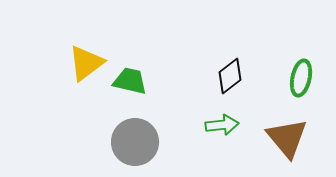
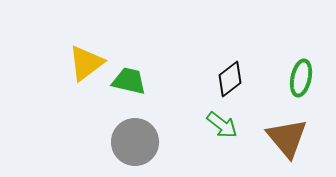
black diamond: moved 3 px down
green trapezoid: moved 1 px left
green arrow: rotated 44 degrees clockwise
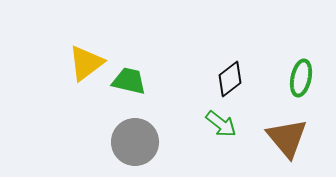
green arrow: moved 1 px left, 1 px up
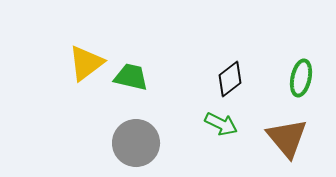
green trapezoid: moved 2 px right, 4 px up
green arrow: rotated 12 degrees counterclockwise
gray circle: moved 1 px right, 1 px down
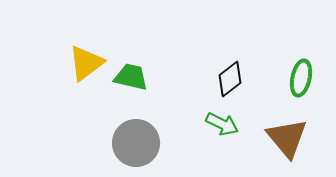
green arrow: moved 1 px right
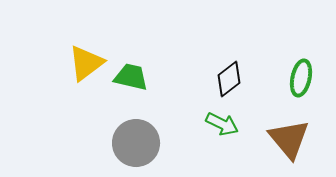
black diamond: moved 1 px left
brown triangle: moved 2 px right, 1 px down
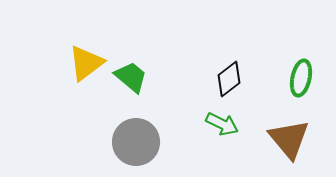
green trapezoid: rotated 27 degrees clockwise
gray circle: moved 1 px up
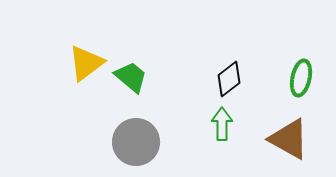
green arrow: rotated 116 degrees counterclockwise
brown triangle: rotated 21 degrees counterclockwise
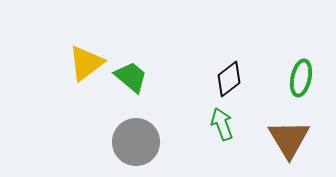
green arrow: rotated 20 degrees counterclockwise
brown triangle: rotated 30 degrees clockwise
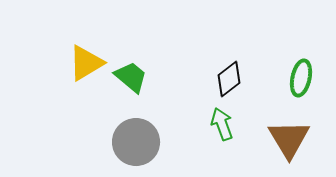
yellow triangle: rotated 6 degrees clockwise
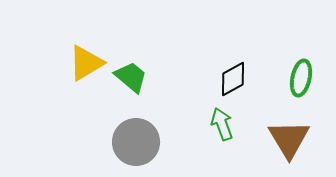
black diamond: moved 4 px right; rotated 9 degrees clockwise
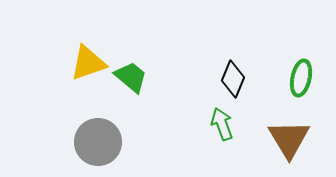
yellow triangle: moved 2 px right; rotated 12 degrees clockwise
black diamond: rotated 39 degrees counterclockwise
gray circle: moved 38 px left
